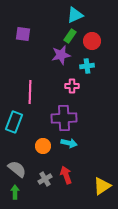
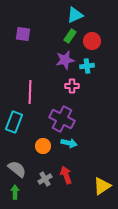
purple star: moved 4 px right, 5 px down
purple cross: moved 2 px left, 1 px down; rotated 30 degrees clockwise
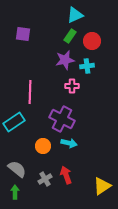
cyan rectangle: rotated 35 degrees clockwise
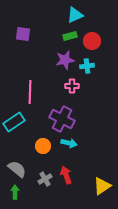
green rectangle: rotated 40 degrees clockwise
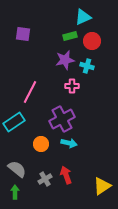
cyan triangle: moved 8 px right, 2 px down
cyan cross: rotated 24 degrees clockwise
pink line: rotated 25 degrees clockwise
purple cross: rotated 35 degrees clockwise
orange circle: moved 2 px left, 2 px up
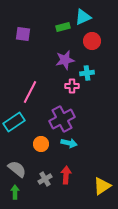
green rectangle: moved 7 px left, 9 px up
cyan cross: moved 7 px down; rotated 24 degrees counterclockwise
red arrow: rotated 24 degrees clockwise
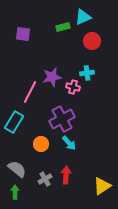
purple star: moved 13 px left, 17 px down
pink cross: moved 1 px right, 1 px down; rotated 16 degrees clockwise
cyan rectangle: rotated 25 degrees counterclockwise
cyan arrow: rotated 35 degrees clockwise
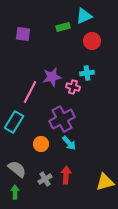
cyan triangle: moved 1 px right, 1 px up
yellow triangle: moved 3 px right, 4 px up; rotated 18 degrees clockwise
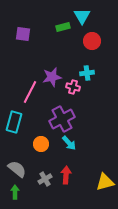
cyan triangle: moved 2 px left; rotated 36 degrees counterclockwise
cyan rectangle: rotated 15 degrees counterclockwise
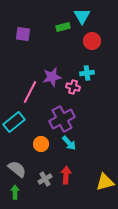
cyan rectangle: rotated 35 degrees clockwise
